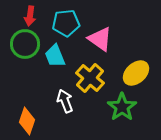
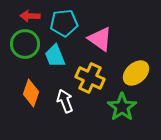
red arrow: rotated 84 degrees clockwise
cyan pentagon: moved 2 px left
yellow cross: rotated 16 degrees counterclockwise
orange diamond: moved 4 px right, 28 px up
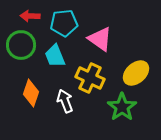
green circle: moved 4 px left, 1 px down
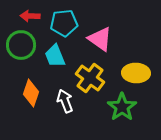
yellow ellipse: rotated 44 degrees clockwise
yellow cross: rotated 12 degrees clockwise
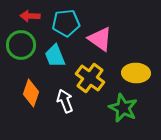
cyan pentagon: moved 2 px right
green star: moved 1 px right, 1 px down; rotated 12 degrees counterclockwise
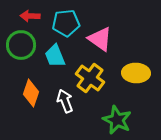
green star: moved 6 px left, 12 px down
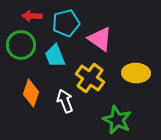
red arrow: moved 2 px right
cyan pentagon: rotated 8 degrees counterclockwise
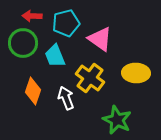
green circle: moved 2 px right, 2 px up
orange diamond: moved 2 px right, 2 px up
white arrow: moved 1 px right, 3 px up
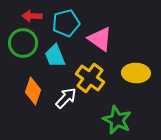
white arrow: rotated 65 degrees clockwise
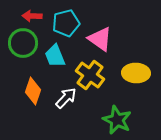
yellow cross: moved 3 px up
